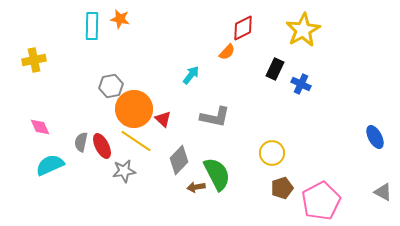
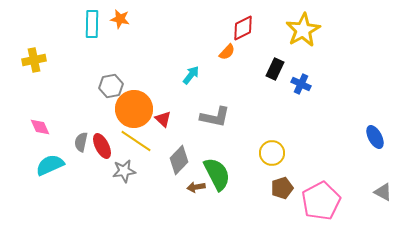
cyan rectangle: moved 2 px up
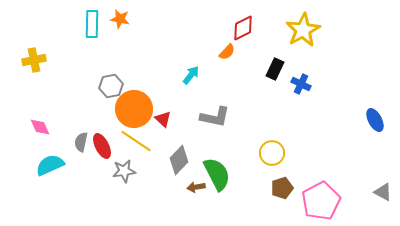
blue ellipse: moved 17 px up
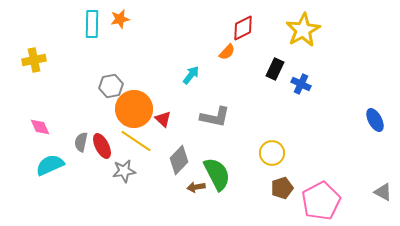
orange star: rotated 24 degrees counterclockwise
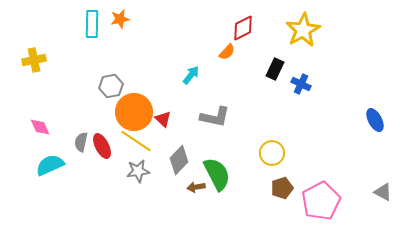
orange circle: moved 3 px down
gray star: moved 14 px right
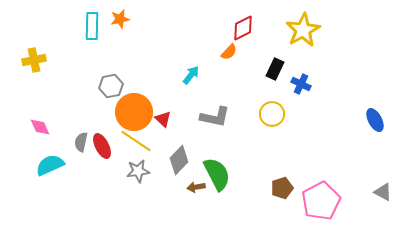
cyan rectangle: moved 2 px down
orange semicircle: moved 2 px right
yellow circle: moved 39 px up
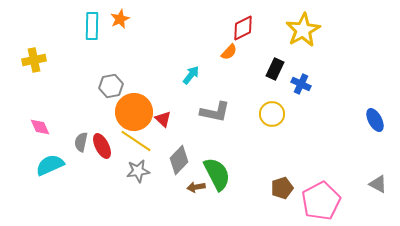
orange star: rotated 12 degrees counterclockwise
gray L-shape: moved 5 px up
gray triangle: moved 5 px left, 8 px up
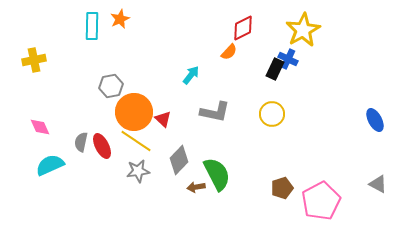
blue cross: moved 13 px left, 25 px up
